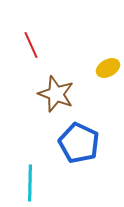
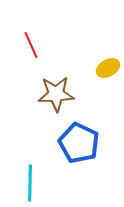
brown star: rotated 24 degrees counterclockwise
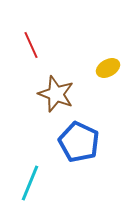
brown star: rotated 24 degrees clockwise
blue pentagon: moved 1 px up
cyan line: rotated 21 degrees clockwise
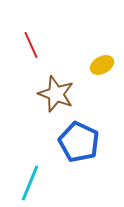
yellow ellipse: moved 6 px left, 3 px up
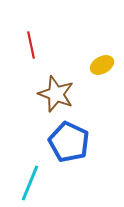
red line: rotated 12 degrees clockwise
blue pentagon: moved 10 px left
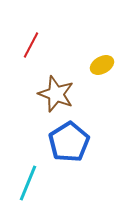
red line: rotated 40 degrees clockwise
blue pentagon: rotated 15 degrees clockwise
cyan line: moved 2 px left
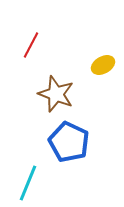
yellow ellipse: moved 1 px right
blue pentagon: rotated 15 degrees counterclockwise
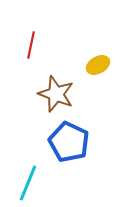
red line: rotated 16 degrees counterclockwise
yellow ellipse: moved 5 px left
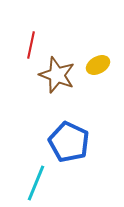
brown star: moved 1 px right, 19 px up
cyan line: moved 8 px right
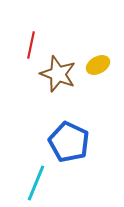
brown star: moved 1 px right, 1 px up
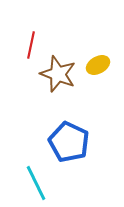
cyan line: rotated 48 degrees counterclockwise
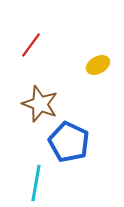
red line: rotated 24 degrees clockwise
brown star: moved 18 px left, 30 px down
cyan line: rotated 36 degrees clockwise
